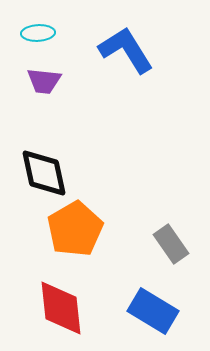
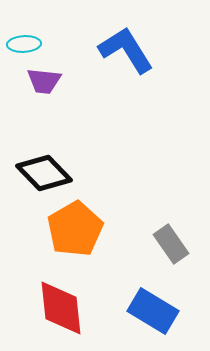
cyan ellipse: moved 14 px left, 11 px down
black diamond: rotated 32 degrees counterclockwise
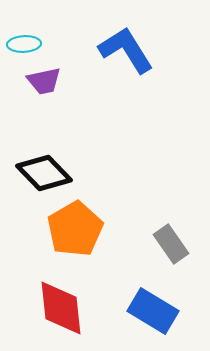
purple trapezoid: rotated 18 degrees counterclockwise
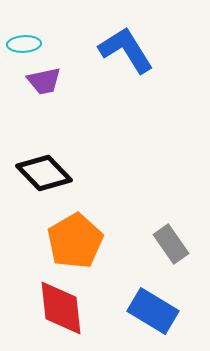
orange pentagon: moved 12 px down
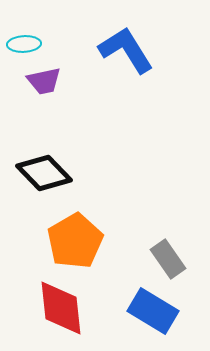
gray rectangle: moved 3 px left, 15 px down
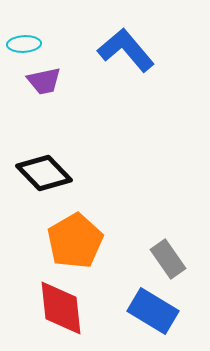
blue L-shape: rotated 8 degrees counterclockwise
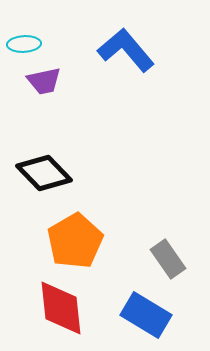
blue rectangle: moved 7 px left, 4 px down
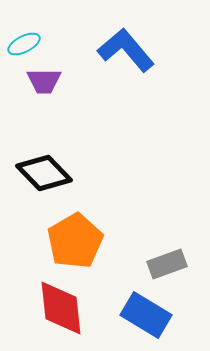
cyan ellipse: rotated 24 degrees counterclockwise
purple trapezoid: rotated 12 degrees clockwise
gray rectangle: moved 1 px left, 5 px down; rotated 75 degrees counterclockwise
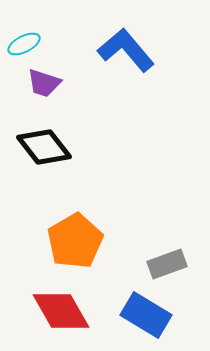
purple trapezoid: moved 2 px down; rotated 18 degrees clockwise
black diamond: moved 26 px up; rotated 6 degrees clockwise
red diamond: moved 3 px down; rotated 24 degrees counterclockwise
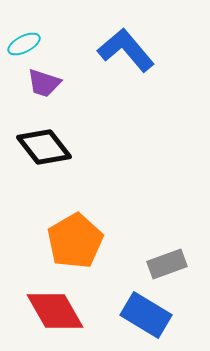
red diamond: moved 6 px left
